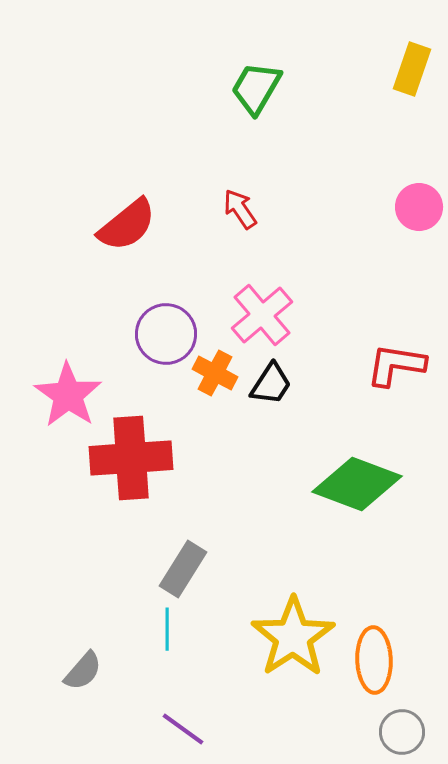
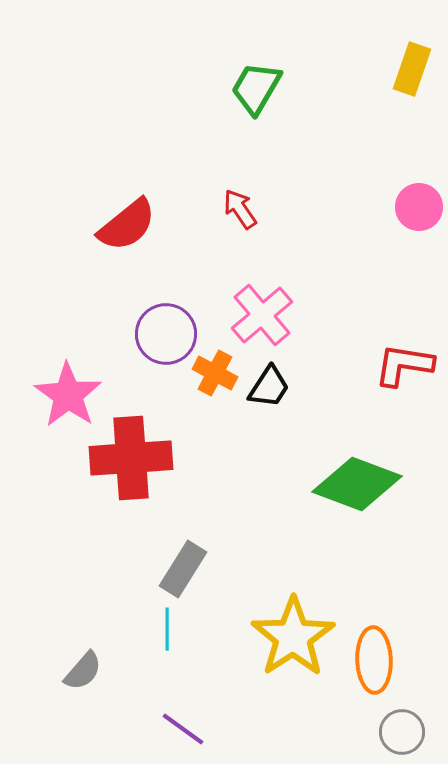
red L-shape: moved 8 px right
black trapezoid: moved 2 px left, 3 px down
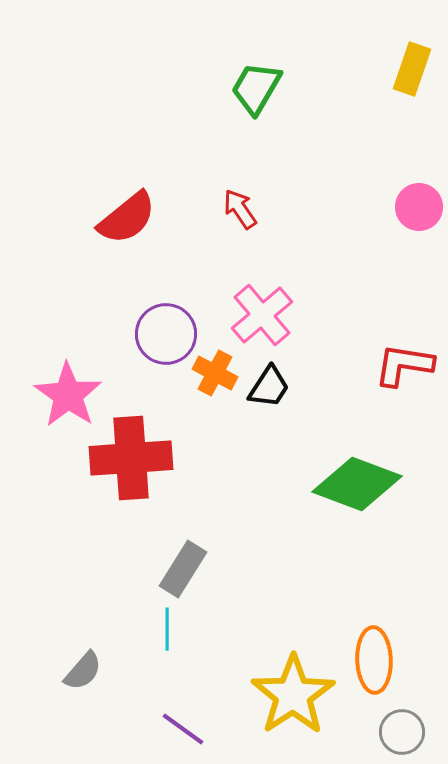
red semicircle: moved 7 px up
yellow star: moved 58 px down
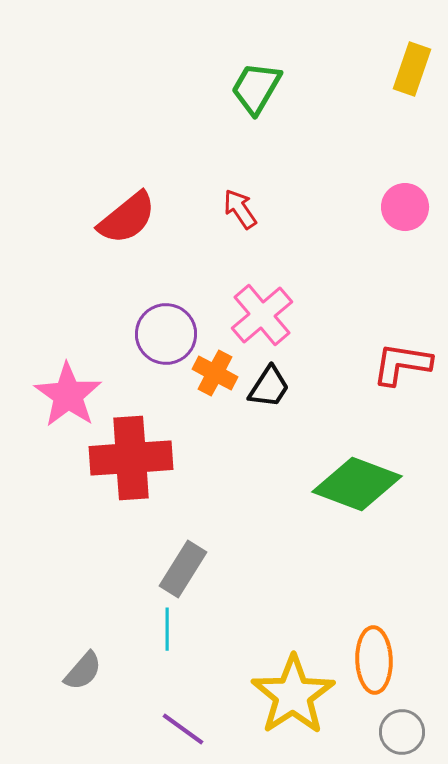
pink circle: moved 14 px left
red L-shape: moved 2 px left, 1 px up
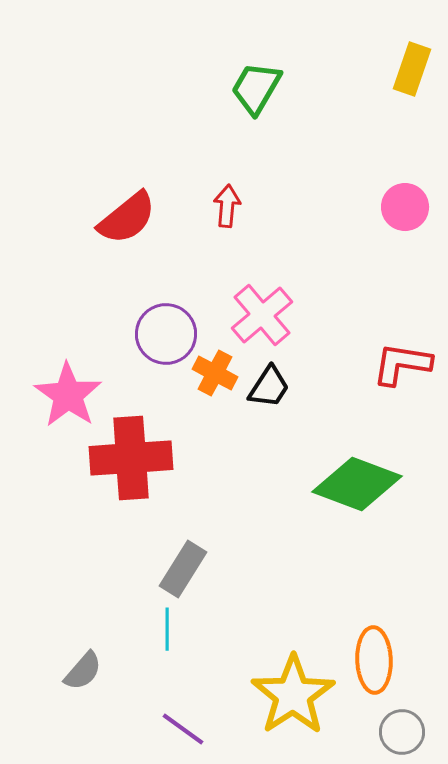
red arrow: moved 13 px left, 3 px up; rotated 39 degrees clockwise
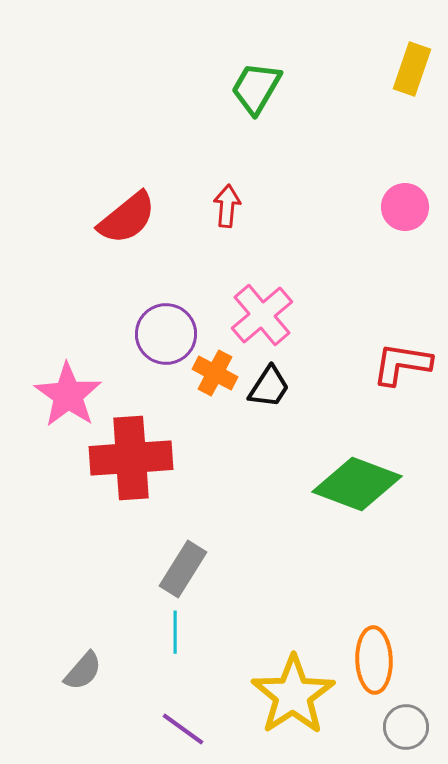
cyan line: moved 8 px right, 3 px down
gray circle: moved 4 px right, 5 px up
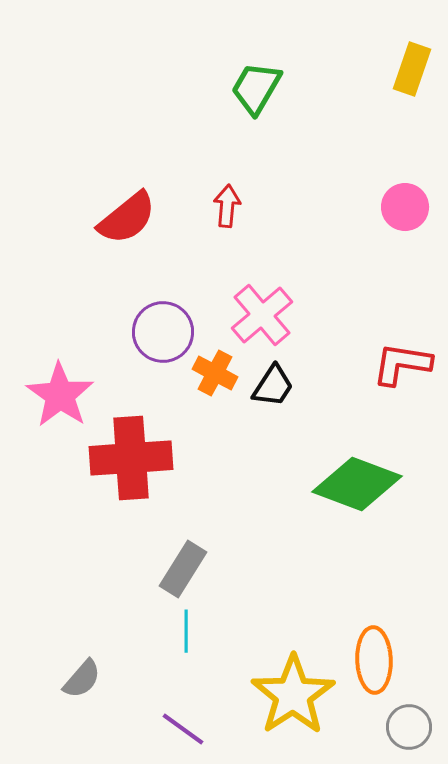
purple circle: moved 3 px left, 2 px up
black trapezoid: moved 4 px right, 1 px up
pink star: moved 8 px left
cyan line: moved 11 px right, 1 px up
gray semicircle: moved 1 px left, 8 px down
gray circle: moved 3 px right
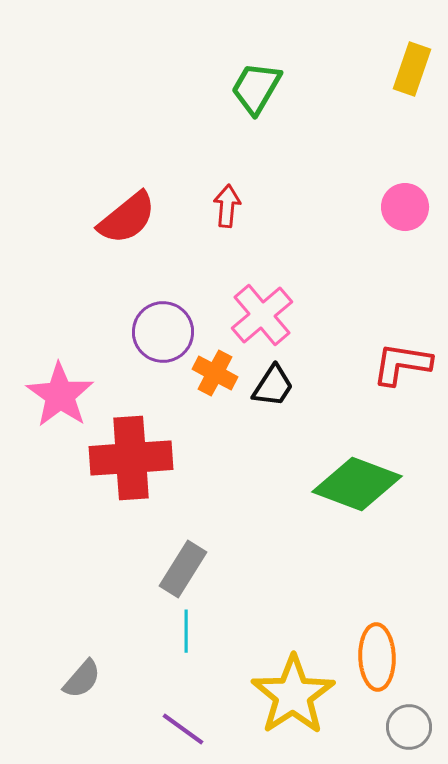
orange ellipse: moved 3 px right, 3 px up
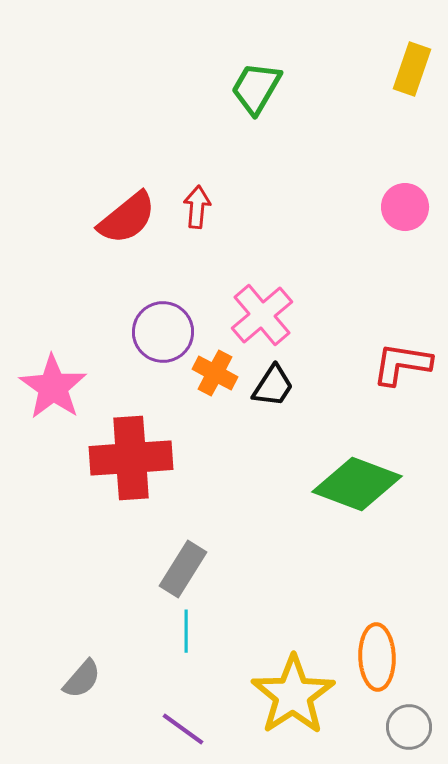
red arrow: moved 30 px left, 1 px down
pink star: moved 7 px left, 8 px up
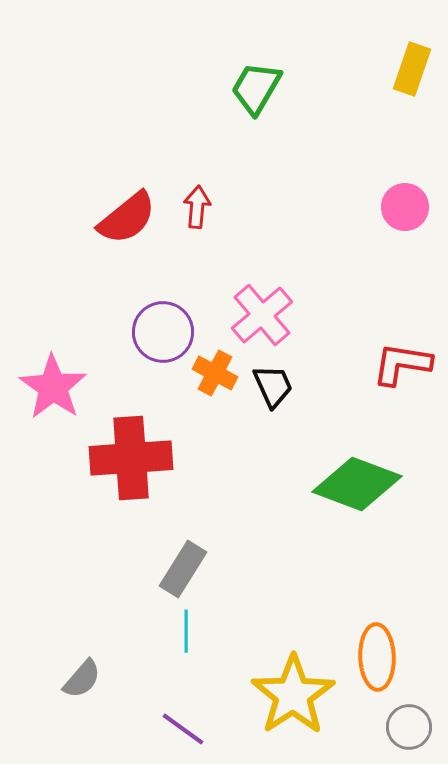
black trapezoid: rotated 57 degrees counterclockwise
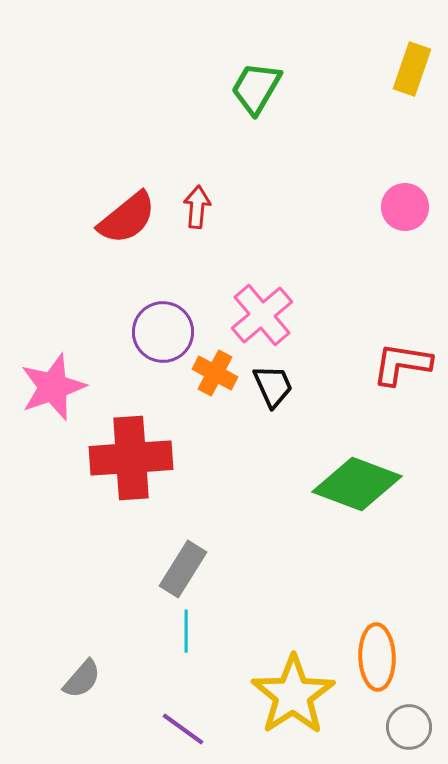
pink star: rotated 18 degrees clockwise
